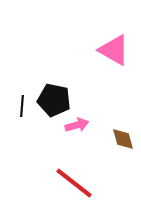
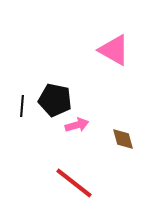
black pentagon: moved 1 px right
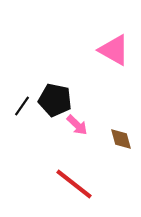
black line: rotated 30 degrees clockwise
pink arrow: rotated 60 degrees clockwise
brown diamond: moved 2 px left
red line: moved 1 px down
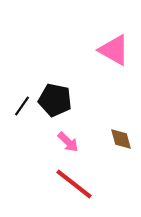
pink arrow: moved 9 px left, 17 px down
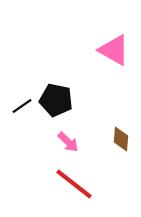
black pentagon: moved 1 px right
black line: rotated 20 degrees clockwise
brown diamond: rotated 20 degrees clockwise
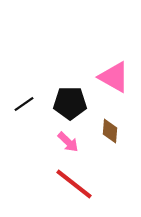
pink triangle: moved 27 px down
black pentagon: moved 14 px right, 3 px down; rotated 12 degrees counterclockwise
black line: moved 2 px right, 2 px up
brown diamond: moved 11 px left, 8 px up
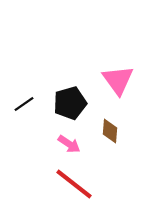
pink triangle: moved 4 px right, 3 px down; rotated 24 degrees clockwise
black pentagon: rotated 16 degrees counterclockwise
pink arrow: moved 1 px right, 2 px down; rotated 10 degrees counterclockwise
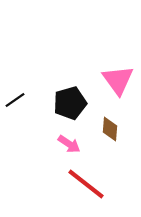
black line: moved 9 px left, 4 px up
brown diamond: moved 2 px up
red line: moved 12 px right
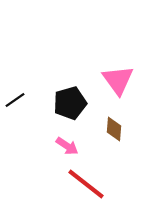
brown diamond: moved 4 px right
pink arrow: moved 2 px left, 2 px down
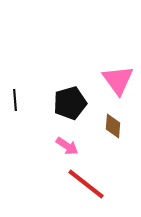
black line: rotated 60 degrees counterclockwise
brown diamond: moved 1 px left, 3 px up
